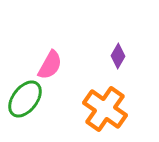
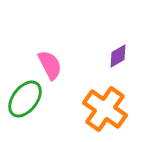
purple diamond: rotated 30 degrees clockwise
pink semicircle: rotated 56 degrees counterclockwise
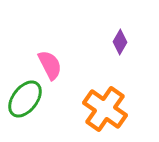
purple diamond: moved 2 px right, 14 px up; rotated 30 degrees counterclockwise
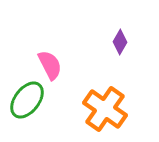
green ellipse: moved 2 px right, 1 px down
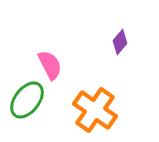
purple diamond: rotated 10 degrees clockwise
orange cross: moved 10 px left, 1 px down
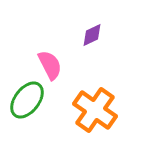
purple diamond: moved 28 px left, 7 px up; rotated 25 degrees clockwise
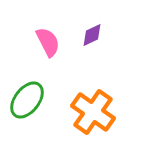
pink semicircle: moved 2 px left, 23 px up
orange cross: moved 2 px left, 2 px down
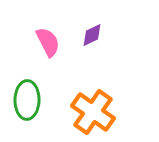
green ellipse: rotated 36 degrees counterclockwise
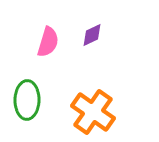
pink semicircle: rotated 44 degrees clockwise
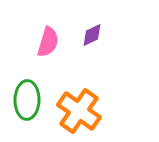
orange cross: moved 14 px left, 1 px up
